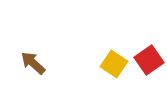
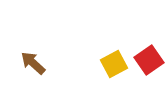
yellow square: rotated 28 degrees clockwise
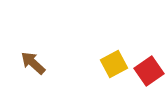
red square: moved 11 px down
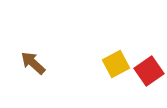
yellow square: moved 2 px right
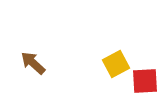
red square: moved 4 px left, 10 px down; rotated 32 degrees clockwise
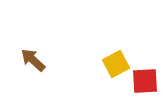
brown arrow: moved 3 px up
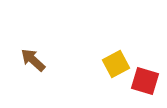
red square: rotated 20 degrees clockwise
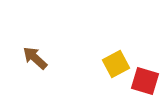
brown arrow: moved 2 px right, 2 px up
